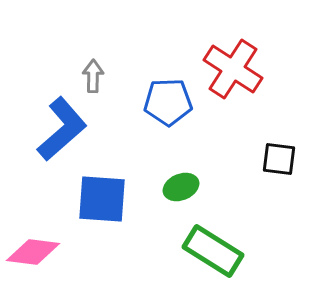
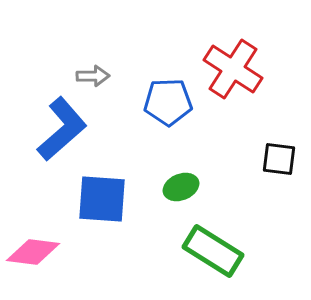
gray arrow: rotated 88 degrees clockwise
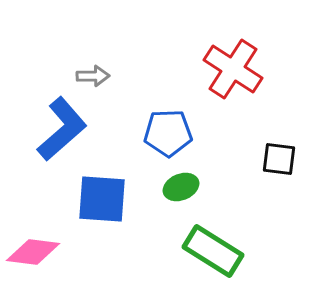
blue pentagon: moved 31 px down
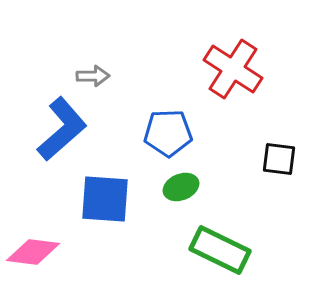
blue square: moved 3 px right
green rectangle: moved 7 px right, 1 px up; rotated 6 degrees counterclockwise
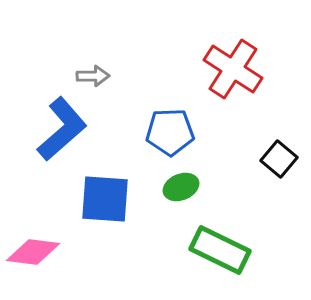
blue pentagon: moved 2 px right, 1 px up
black square: rotated 33 degrees clockwise
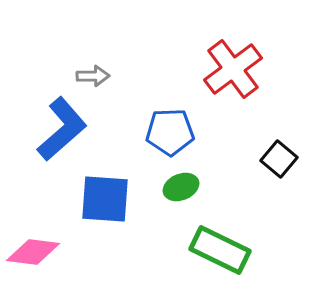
red cross: rotated 20 degrees clockwise
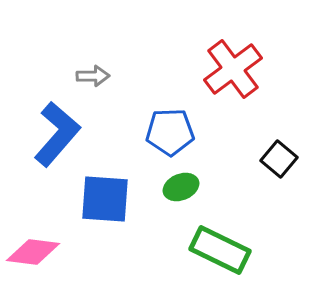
blue L-shape: moved 5 px left, 5 px down; rotated 8 degrees counterclockwise
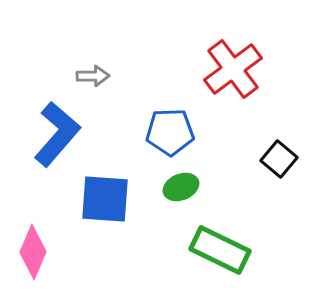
pink diamond: rotated 74 degrees counterclockwise
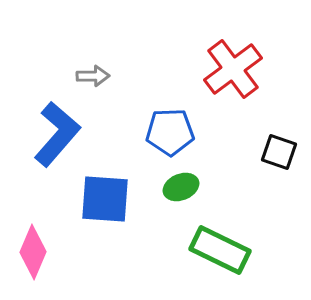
black square: moved 7 px up; rotated 21 degrees counterclockwise
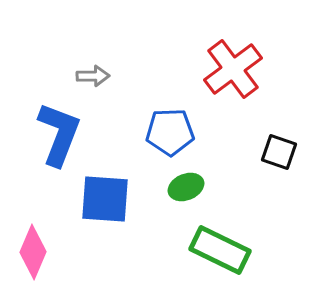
blue L-shape: moved 2 px right; rotated 20 degrees counterclockwise
green ellipse: moved 5 px right
